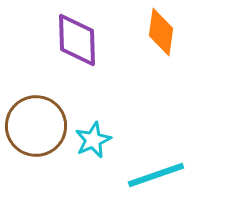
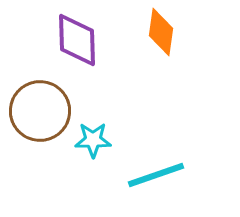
brown circle: moved 4 px right, 15 px up
cyan star: rotated 24 degrees clockwise
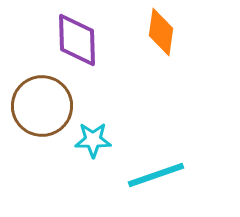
brown circle: moved 2 px right, 5 px up
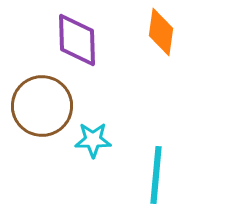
cyan line: rotated 66 degrees counterclockwise
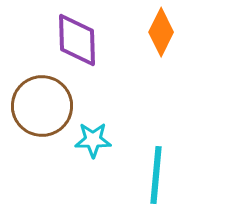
orange diamond: rotated 18 degrees clockwise
